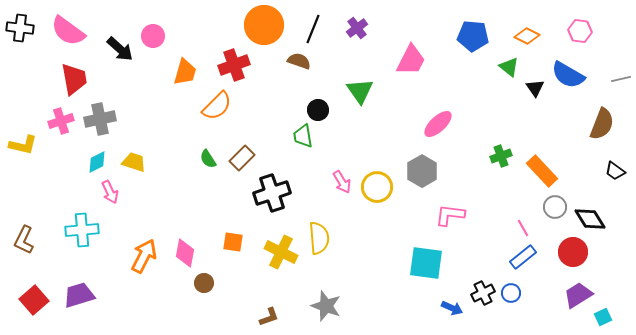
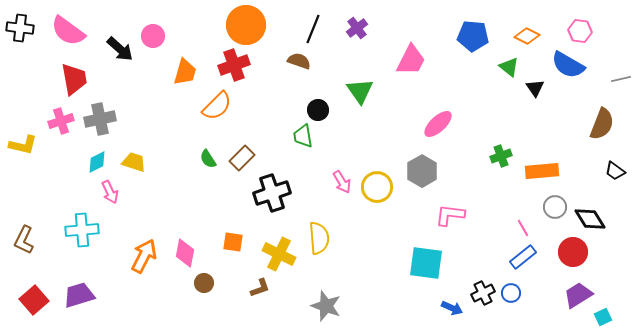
orange circle at (264, 25): moved 18 px left
blue semicircle at (568, 75): moved 10 px up
orange rectangle at (542, 171): rotated 52 degrees counterclockwise
yellow cross at (281, 252): moved 2 px left, 2 px down
brown L-shape at (269, 317): moved 9 px left, 29 px up
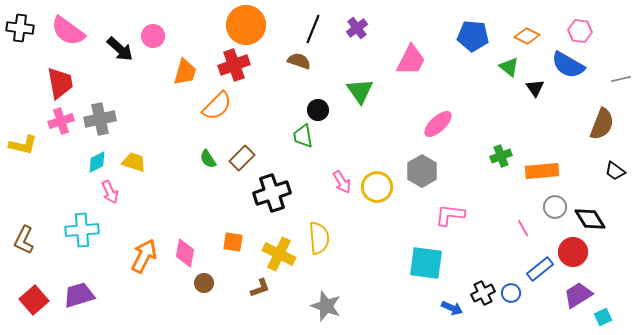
red trapezoid at (74, 79): moved 14 px left, 4 px down
blue rectangle at (523, 257): moved 17 px right, 12 px down
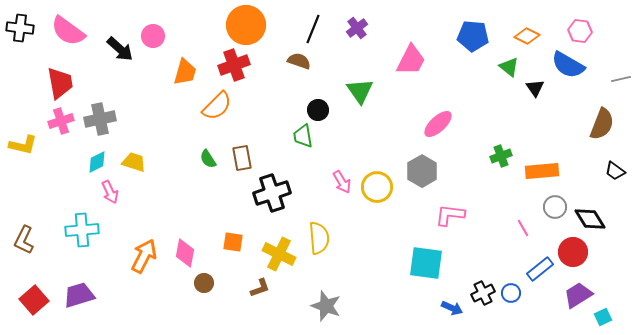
brown rectangle at (242, 158): rotated 55 degrees counterclockwise
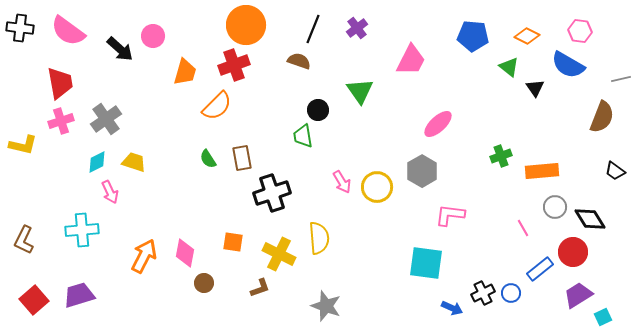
gray cross at (100, 119): moved 6 px right; rotated 24 degrees counterclockwise
brown semicircle at (602, 124): moved 7 px up
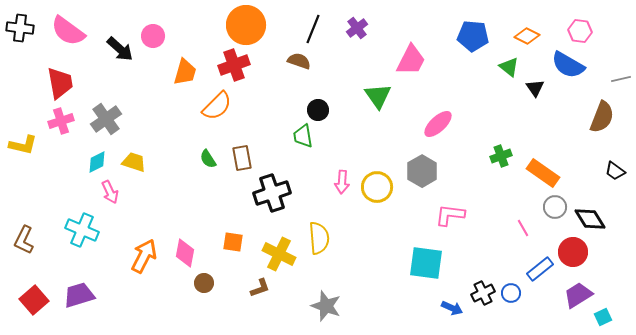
green triangle at (360, 91): moved 18 px right, 5 px down
orange rectangle at (542, 171): moved 1 px right, 2 px down; rotated 40 degrees clockwise
pink arrow at (342, 182): rotated 35 degrees clockwise
cyan cross at (82, 230): rotated 28 degrees clockwise
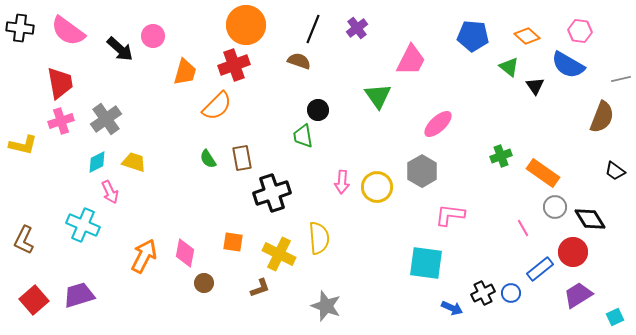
orange diamond at (527, 36): rotated 15 degrees clockwise
black triangle at (535, 88): moved 2 px up
cyan cross at (82, 230): moved 1 px right, 5 px up
cyan square at (603, 317): moved 12 px right
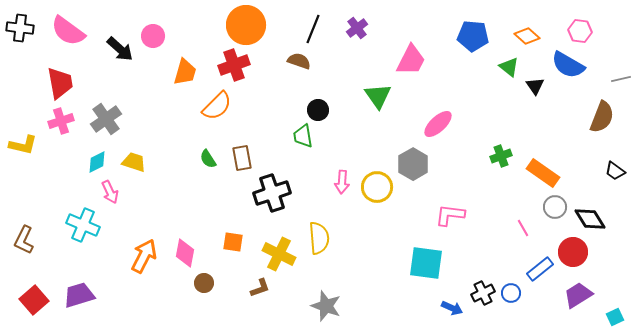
gray hexagon at (422, 171): moved 9 px left, 7 px up
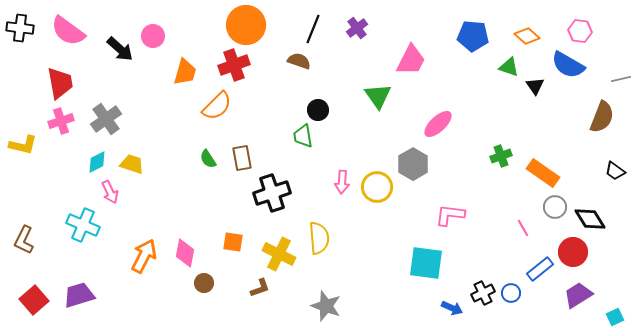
green triangle at (509, 67): rotated 20 degrees counterclockwise
yellow trapezoid at (134, 162): moved 2 px left, 2 px down
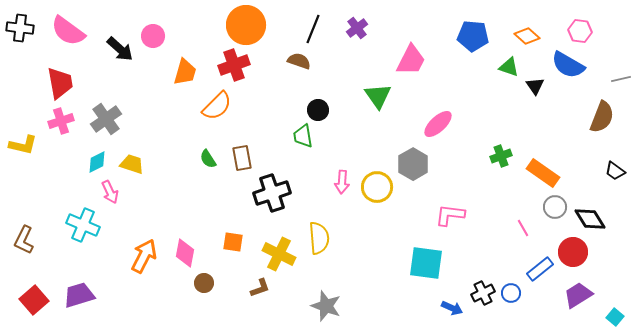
cyan square at (615, 317): rotated 24 degrees counterclockwise
